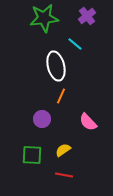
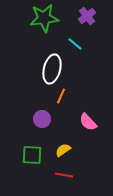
white ellipse: moved 4 px left, 3 px down; rotated 28 degrees clockwise
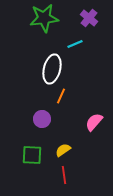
purple cross: moved 2 px right, 2 px down; rotated 12 degrees counterclockwise
cyan line: rotated 63 degrees counterclockwise
pink semicircle: moved 6 px right; rotated 84 degrees clockwise
red line: rotated 72 degrees clockwise
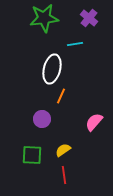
cyan line: rotated 14 degrees clockwise
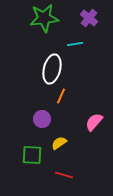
yellow semicircle: moved 4 px left, 7 px up
red line: rotated 66 degrees counterclockwise
